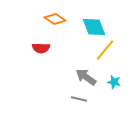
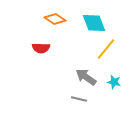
cyan diamond: moved 4 px up
yellow line: moved 1 px right, 1 px up
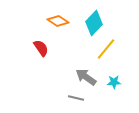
orange diamond: moved 3 px right, 2 px down
cyan diamond: rotated 65 degrees clockwise
red semicircle: rotated 126 degrees counterclockwise
cyan star: rotated 16 degrees counterclockwise
gray line: moved 3 px left, 1 px up
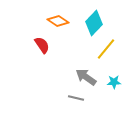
red semicircle: moved 1 px right, 3 px up
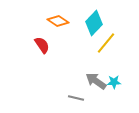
yellow line: moved 6 px up
gray arrow: moved 10 px right, 4 px down
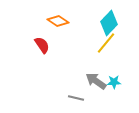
cyan diamond: moved 15 px right
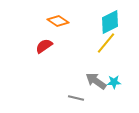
cyan diamond: moved 1 px right, 1 px up; rotated 20 degrees clockwise
red semicircle: moved 2 px right, 1 px down; rotated 90 degrees counterclockwise
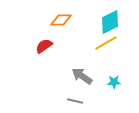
orange diamond: moved 3 px right, 1 px up; rotated 35 degrees counterclockwise
yellow line: rotated 20 degrees clockwise
gray arrow: moved 14 px left, 5 px up
gray line: moved 1 px left, 3 px down
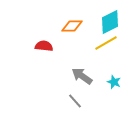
orange diamond: moved 11 px right, 6 px down
red semicircle: rotated 42 degrees clockwise
cyan star: rotated 24 degrees clockwise
gray line: rotated 35 degrees clockwise
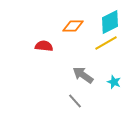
orange diamond: moved 1 px right
gray arrow: moved 1 px right, 1 px up
